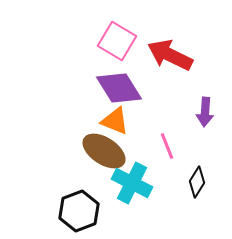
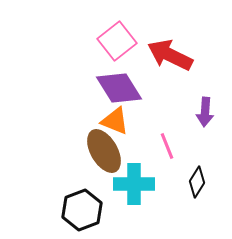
pink square: rotated 21 degrees clockwise
brown ellipse: rotated 27 degrees clockwise
cyan cross: moved 2 px right, 1 px down; rotated 27 degrees counterclockwise
black hexagon: moved 3 px right, 1 px up
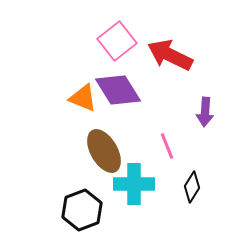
purple diamond: moved 1 px left, 2 px down
orange triangle: moved 32 px left, 23 px up
black diamond: moved 5 px left, 5 px down
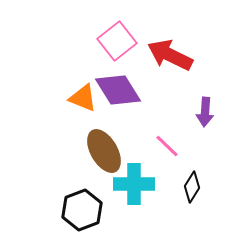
pink line: rotated 24 degrees counterclockwise
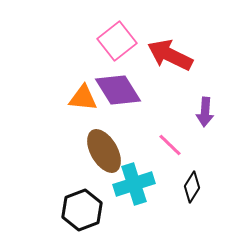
orange triangle: rotated 16 degrees counterclockwise
pink line: moved 3 px right, 1 px up
cyan cross: rotated 18 degrees counterclockwise
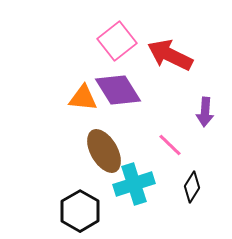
black hexagon: moved 2 px left, 1 px down; rotated 9 degrees counterclockwise
